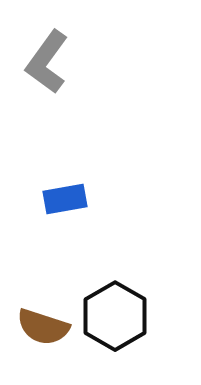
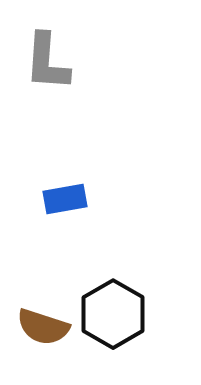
gray L-shape: rotated 32 degrees counterclockwise
black hexagon: moved 2 px left, 2 px up
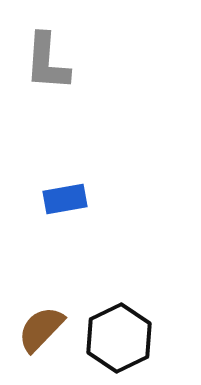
black hexagon: moved 6 px right, 24 px down; rotated 4 degrees clockwise
brown semicircle: moved 2 px left, 2 px down; rotated 116 degrees clockwise
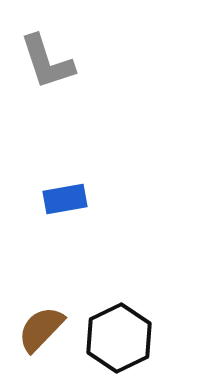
gray L-shape: rotated 22 degrees counterclockwise
